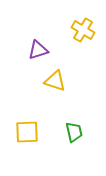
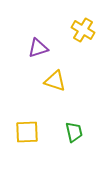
purple triangle: moved 2 px up
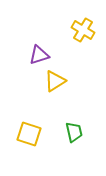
purple triangle: moved 1 px right, 7 px down
yellow triangle: rotated 50 degrees counterclockwise
yellow square: moved 2 px right, 2 px down; rotated 20 degrees clockwise
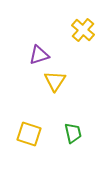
yellow cross: rotated 10 degrees clockwise
yellow triangle: rotated 25 degrees counterclockwise
green trapezoid: moved 1 px left, 1 px down
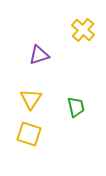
yellow triangle: moved 24 px left, 18 px down
green trapezoid: moved 3 px right, 26 px up
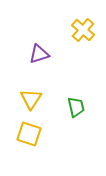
purple triangle: moved 1 px up
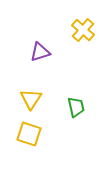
purple triangle: moved 1 px right, 2 px up
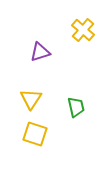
yellow square: moved 6 px right
